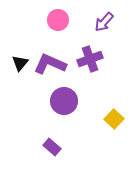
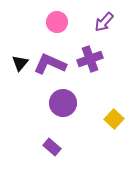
pink circle: moved 1 px left, 2 px down
purple circle: moved 1 px left, 2 px down
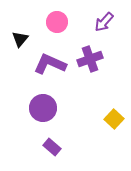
black triangle: moved 24 px up
purple circle: moved 20 px left, 5 px down
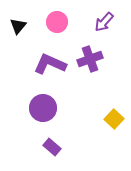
black triangle: moved 2 px left, 13 px up
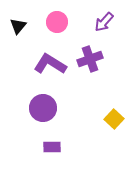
purple L-shape: rotated 8 degrees clockwise
purple rectangle: rotated 42 degrees counterclockwise
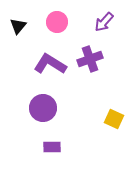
yellow square: rotated 18 degrees counterclockwise
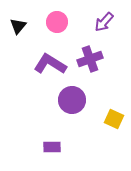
purple circle: moved 29 px right, 8 px up
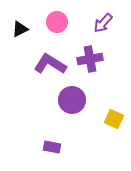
purple arrow: moved 1 px left, 1 px down
black triangle: moved 2 px right, 3 px down; rotated 24 degrees clockwise
purple cross: rotated 10 degrees clockwise
purple rectangle: rotated 12 degrees clockwise
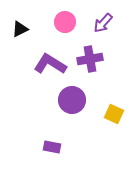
pink circle: moved 8 px right
yellow square: moved 5 px up
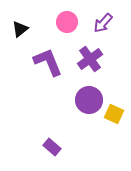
pink circle: moved 2 px right
black triangle: rotated 12 degrees counterclockwise
purple cross: rotated 25 degrees counterclockwise
purple L-shape: moved 2 px left, 2 px up; rotated 36 degrees clockwise
purple circle: moved 17 px right
purple rectangle: rotated 30 degrees clockwise
